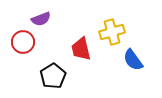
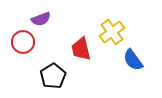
yellow cross: rotated 20 degrees counterclockwise
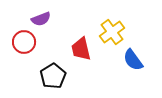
red circle: moved 1 px right
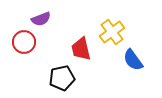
black pentagon: moved 9 px right, 2 px down; rotated 20 degrees clockwise
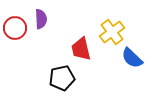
purple semicircle: rotated 72 degrees counterclockwise
red circle: moved 9 px left, 14 px up
blue semicircle: moved 1 px left, 2 px up; rotated 10 degrees counterclockwise
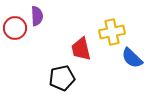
purple semicircle: moved 4 px left, 3 px up
yellow cross: rotated 25 degrees clockwise
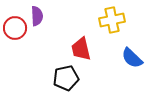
yellow cross: moved 12 px up
black pentagon: moved 4 px right
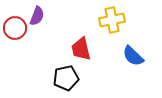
purple semicircle: rotated 24 degrees clockwise
blue semicircle: moved 1 px right, 2 px up
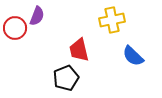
red trapezoid: moved 2 px left, 1 px down
black pentagon: rotated 10 degrees counterclockwise
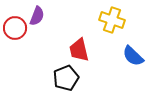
yellow cross: rotated 30 degrees clockwise
